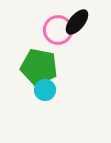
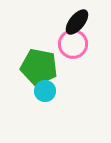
pink circle: moved 15 px right, 14 px down
cyan circle: moved 1 px down
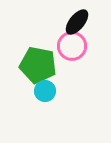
pink circle: moved 1 px left, 2 px down
green pentagon: moved 1 px left, 2 px up
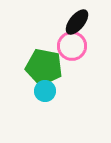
green pentagon: moved 6 px right, 2 px down
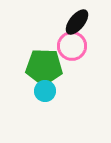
green pentagon: rotated 9 degrees counterclockwise
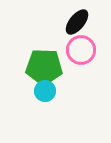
pink circle: moved 9 px right, 4 px down
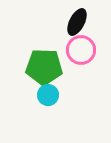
black ellipse: rotated 12 degrees counterclockwise
cyan circle: moved 3 px right, 4 px down
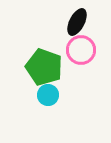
green pentagon: rotated 18 degrees clockwise
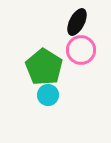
green pentagon: rotated 12 degrees clockwise
